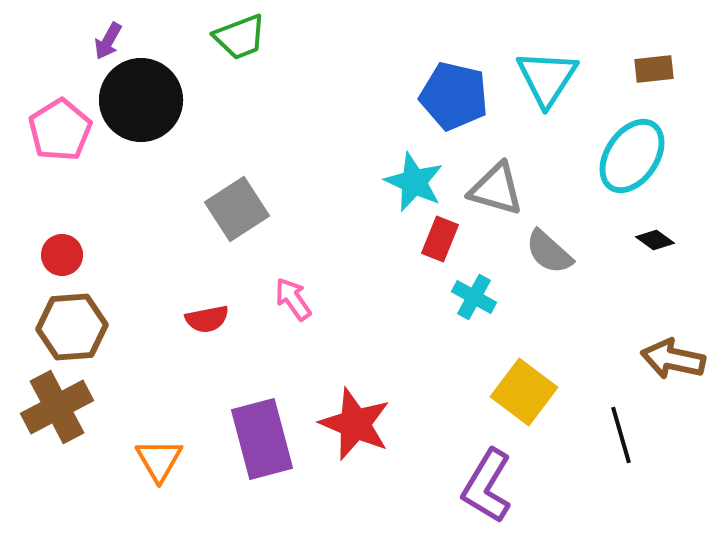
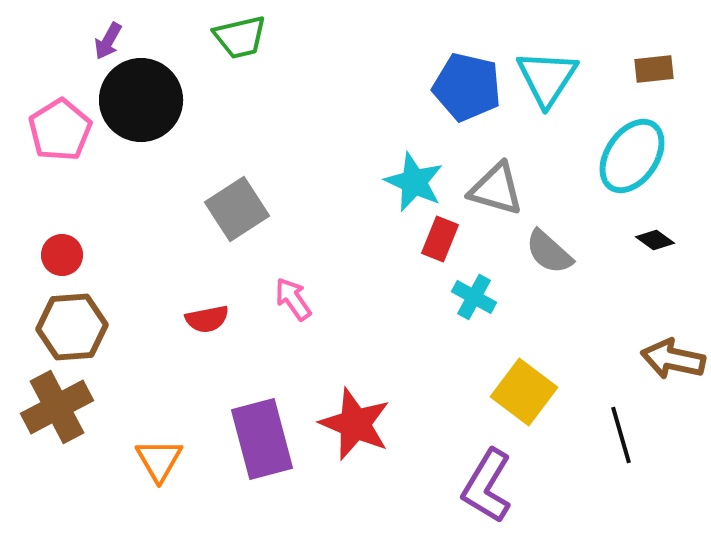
green trapezoid: rotated 8 degrees clockwise
blue pentagon: moved 13 px right, 9 px up
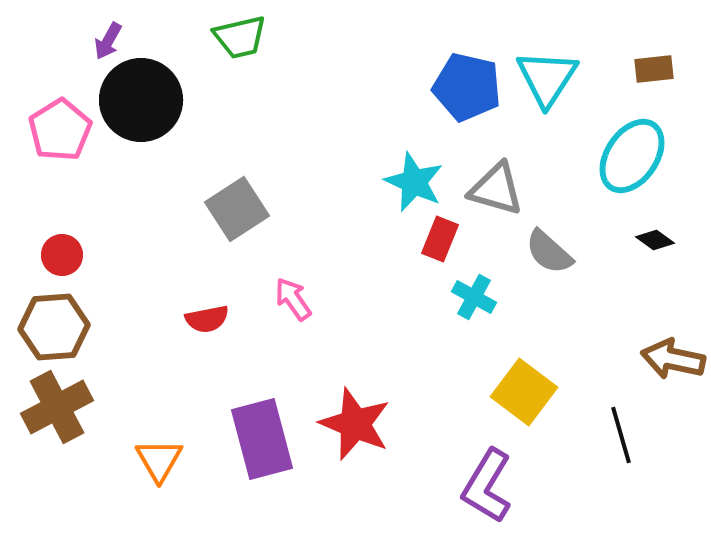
brown hexagon: moved 18 px left
